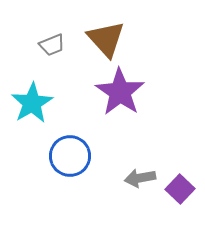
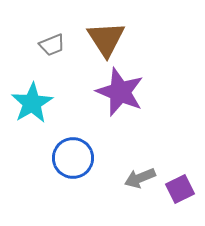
brown triangle: rotated 9 degrees clockwise
purple star: rotated 12 degrees counterclockwise
blue circle: moved 3 px right, 2 px down
gray arrow: rotated 12 degrees counterclockwise
purple square: rotated 20 degrees clockwise
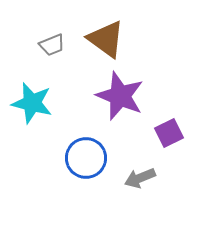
brown triangle: rotated 21 degrees counterclockwise
purple star: moved 4 px down
cyan star: rotated 27 degrees counterclockwise
blue circle: moved 13 px right
purple square: moved 11 px left, 56 px up
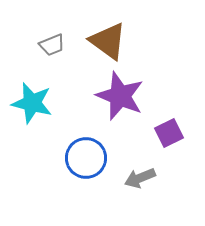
brown triangle: moved 2 px right, 2 px down
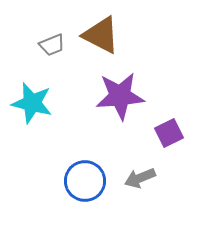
brown triangle: moved 7 px left, 6 px up; rotated 9 degrees counterclockwise
purple star: rotated 27 degrees counterclockwise
blue circle: moved 1 px left, 23 px down
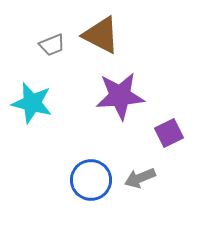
blue circle: moved 6 px right, 1 px up
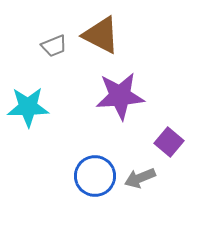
gray trapezoid: moved 2 px right, 1 px down
cyan star: moved 4 px left, 4 px down; rotated 15 degrees counterclockwise
purple square: moved 9 px down; rotated 24 degrees counterclockwise
blue circle: moved 4 px right, 4 px up
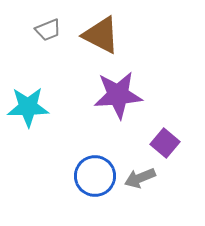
gray trapezoid: moved 6 px left, 16 px up
purple star: moved 2 px left, 1 px up
purple square: moved 4 px left, 1 px down
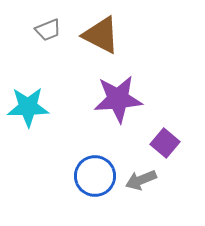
purple star: moved 4 px down
gray arrow: moved 1 px right, 2 px down
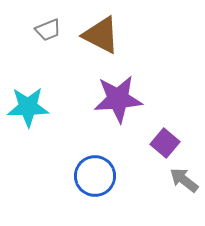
gray arrow: moved 43 px right; rotated 60 degrees clockwise
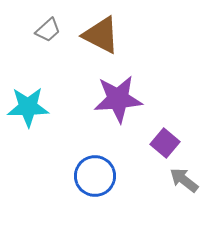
gray trapezoid: rotated 20 degrees counterclockwise
